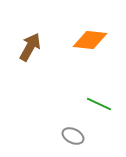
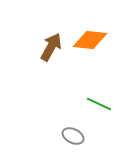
brown arrow: moved 21 px right
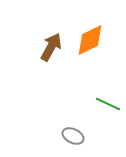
orange diamond: rotated 32 degrees counterclockwise
green line: moved 9 px right
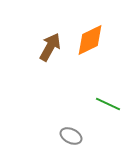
brown arrow: moved 1 px left
gray ellipse: moved 2 px left
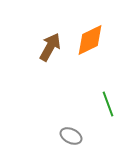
green line: rotated 45 degrees clockwise
